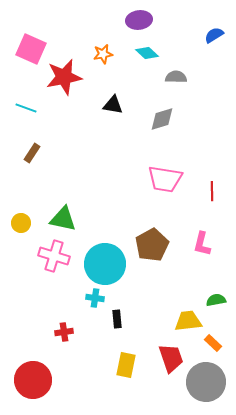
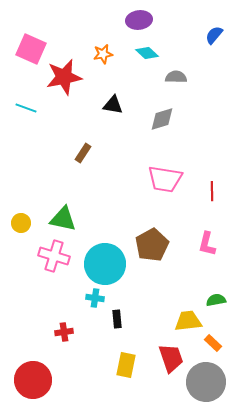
blue semicircle: rotated 18 degrees counterclockwise
brown rectangle: moved 51 px right
pink L-shape: moved 5 px right
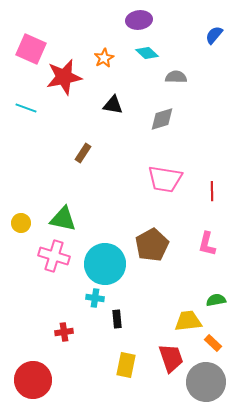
orange star: moved 1 px right, 4 px down; rotated 18 degrees counterclockwise
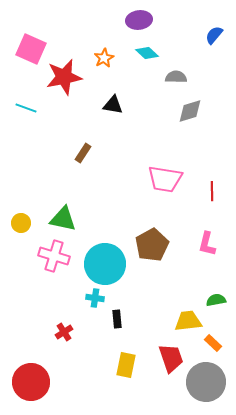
gray diamond: moved 28 px right, 8 px up
red cross: rotated 24 degrees counterclockwise
red circle: moved 2 px left, 2 px down
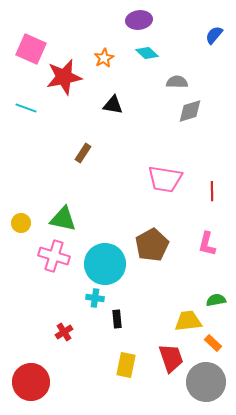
gray semicircle: moved 1 px right, 5 px down
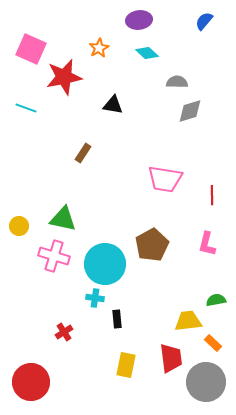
blue semicircle: moved 10 px left, 14 px up
orange star: moved 5 px left, 10 px up
red line: moved 4 px down
yellow circle: moved 2 px left, 3 px down
red trapezoid: rotated 12 degrees clockwise
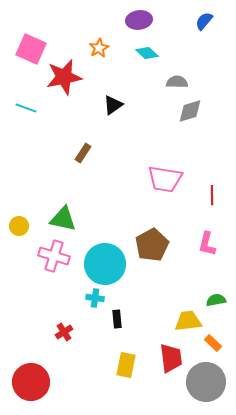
black triangle: rotated 45 degrees counterclockwise
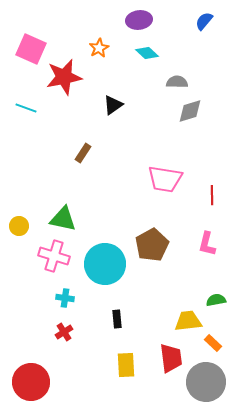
cyan cross: moved 30 px left
yellow rectangle: rotated 15 degrees counterclockwise
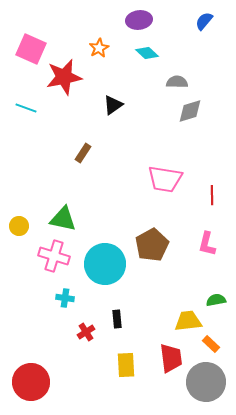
red cross: moved 22 px right
orange rectangle: moved 2 px left, 1 px down
